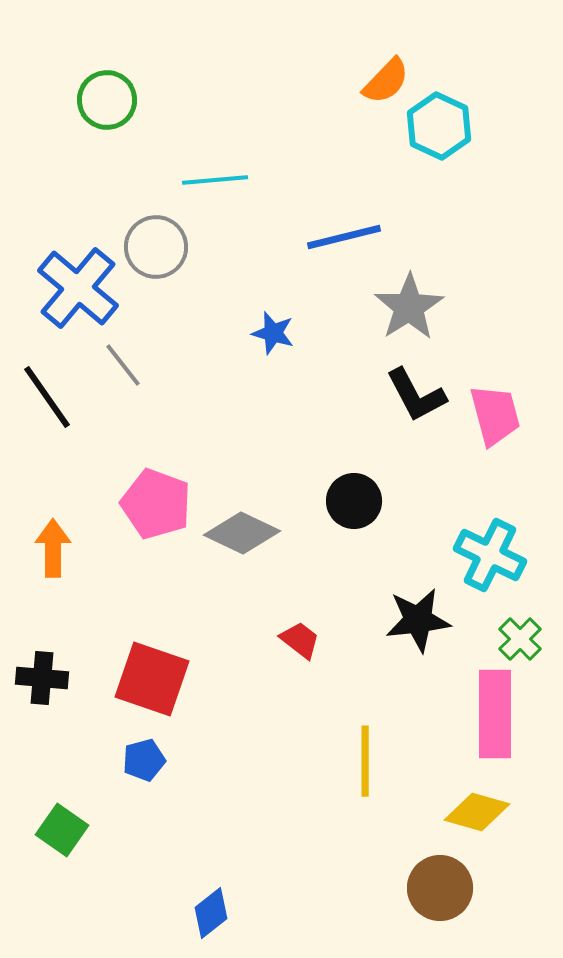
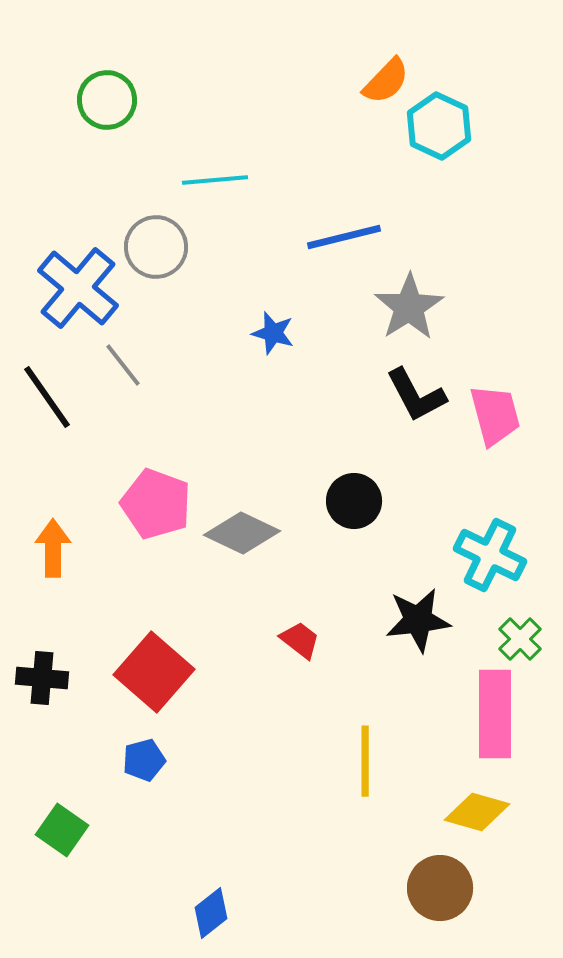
red square: moved 2 px right, 7 px up; rotated 22 degrees clockwise
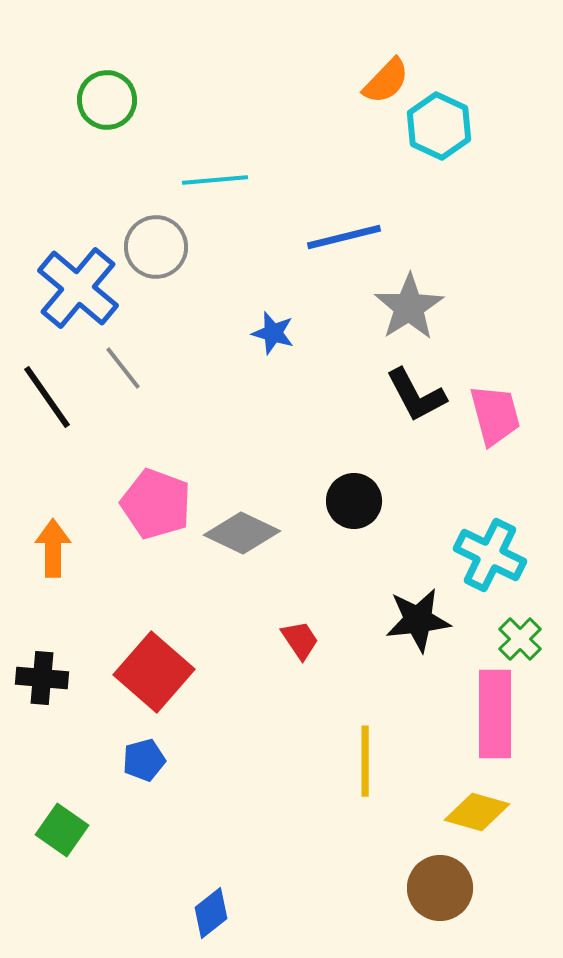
gray line: moved 3 px down
red trapezoid: rotated 18 degrees clockwise
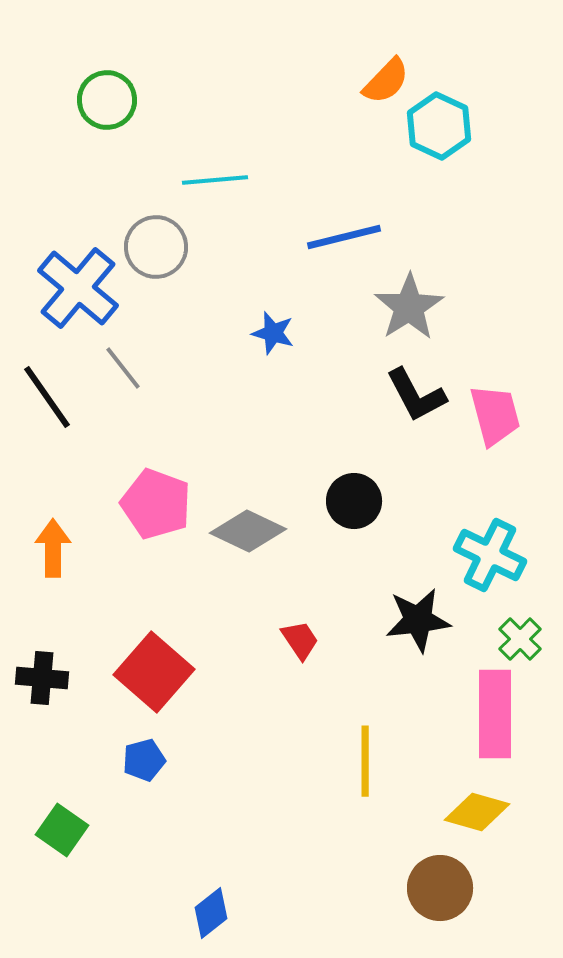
gray diamond: moved 6 px right, 2 px up
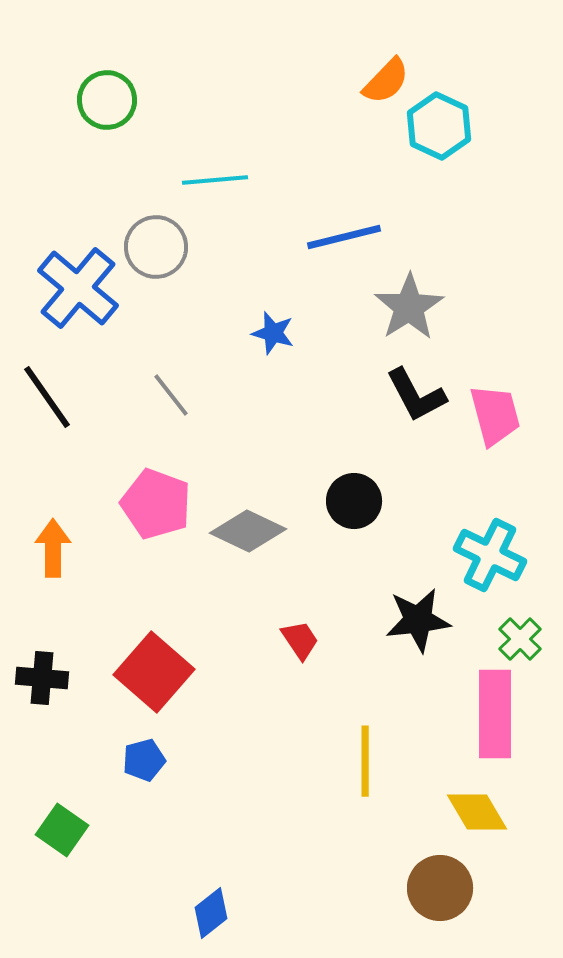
gray line: moved 48 px right, 27 px down
yellow diamond: rotated 44 degrees clockwise
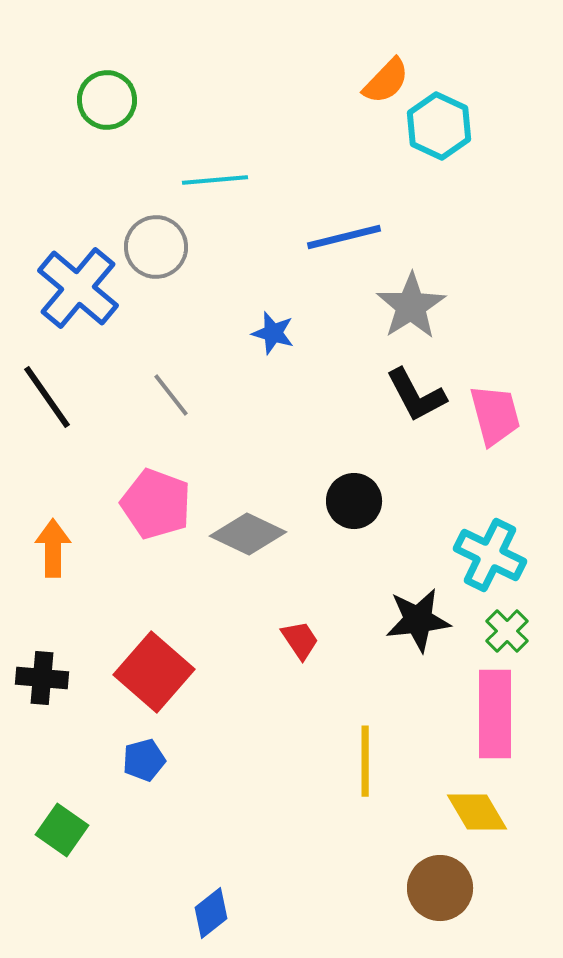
gray star: moved 2 px right, 1 px up
gray diamond: moved 3 px down
green cross: moved 13 px left, 8 px up
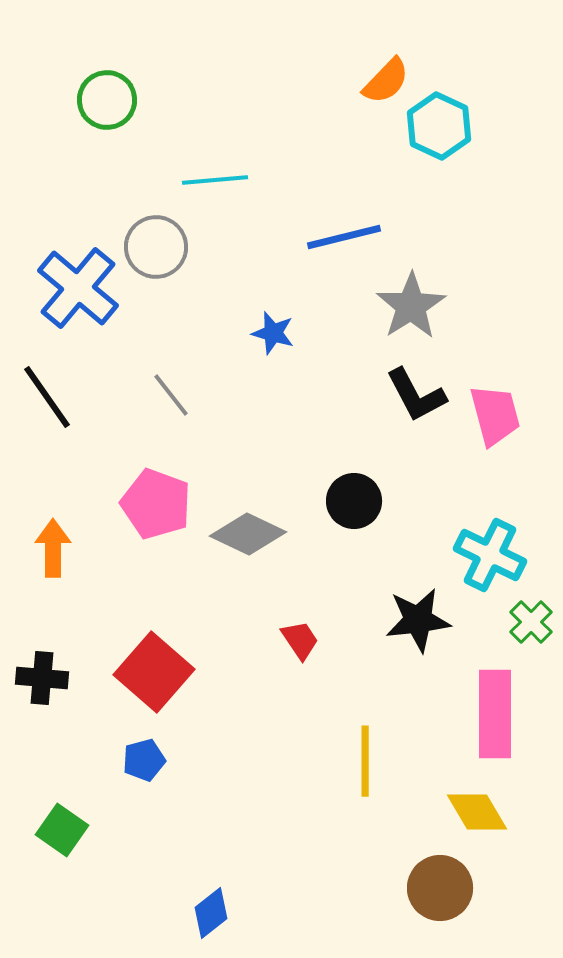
green cross: moved 24 px right, 9 px up
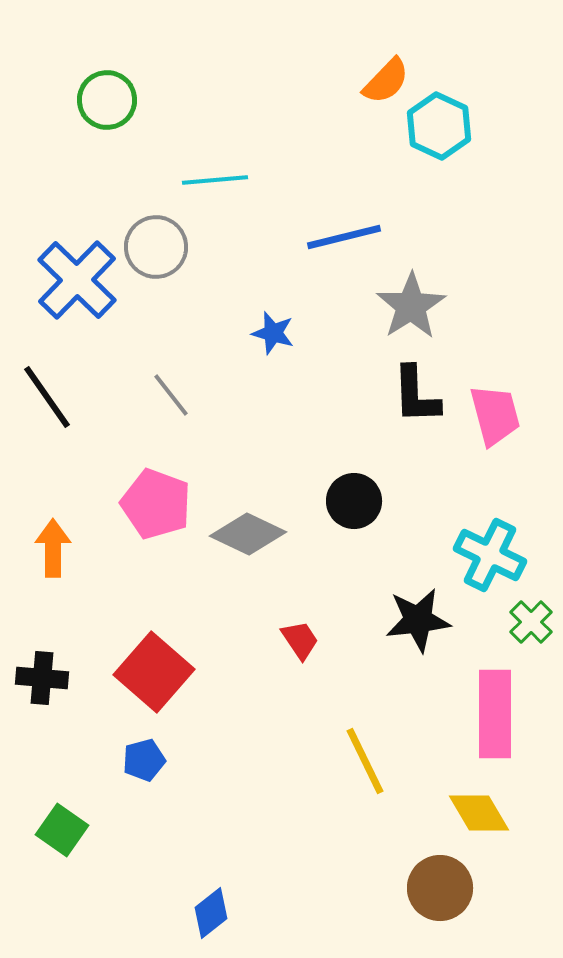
blue cross: moved 1 px left, 8 px up; rotated 4 degrees clockwise
black L-shape: rotated 26 degrees clockwise
yellow line: rotated 26 degrees counterclockwise
yellow diamond: moved 2 px right, 1 px down
